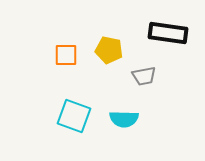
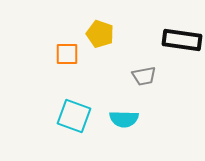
black rectangle: moved 14 px right, 7 px down
yellow pentagon: moved 9 px left, 16 px up; rotated 8 degrees clockwise
orange square: moved 1 px right, 1 px up
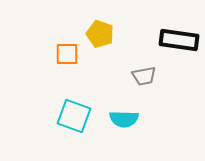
black rectangle: moved 3 px left
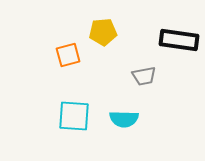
yellow pentagon: moved 3 px right, 2 px up; rotated 24 degrees counterclockwise
orange square: moved 1 px right, 1 px down; rotated 15 degrees counterclockwise
cyan square: rotated 16 degrees counterclockwise
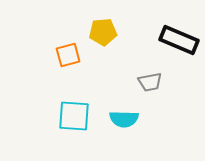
black rectangle: rotated 15 degrees clockwise
gray trapezoid: moved 6 px right, 6 px down
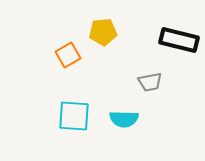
black rectangle: rotated 9 degrees counterclockwise
orange square: rotated 15 degrees counterclockwise
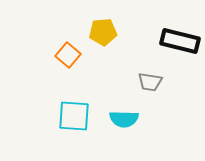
black rectangle: moved 1 px right, 1 px down
orange square: rotated 20 degrees counterclockwise
gray trapezoid: rotated 20 degrees clockwise
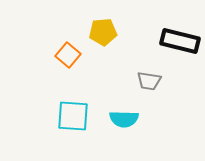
gray trapezoid: moved 1 px left, 1 px up
cyan square: moved 1 px left
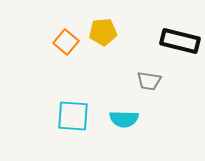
orange square: moved 2 px left, 13 px up
